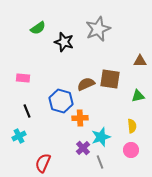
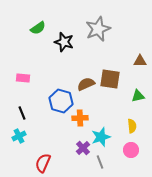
black line: moved 5 px left, 2 px down
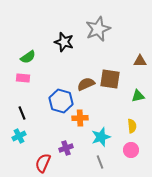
green semicircle: moved 10 px left, 29 px down
purple cross: moved 17 px left; rotated 24 degrees clockwise
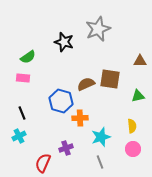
pink circle: moved 2 px right, 1 px up
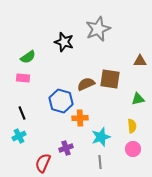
green triangle: moved 3 px down
gray line: rotated 16 degrees clockwise
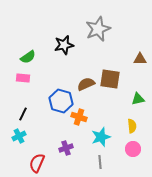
black star: moved 3 px down; rotated 30 degrees counterclockwise
brown triangle: moved 2 px up
black line: moved 1 px right, 1 px down; rotated 48 degrees clockwise
orange cross: moved 1 px left, 1 px up; rotated 21 degrees clockwise
red semicircle: moved 6 px left
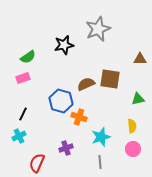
pink rectangle: rotated 24 degrees counterclockwise
